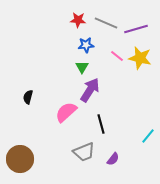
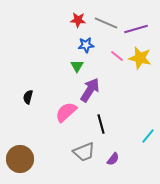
green triangle: moved 5 px left, 1 px up
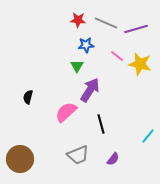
yellow star: moved 6 px down
gray trapezoid: moved 6 px left, 3 px down
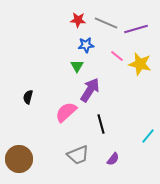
brown circle: moved 1 px left
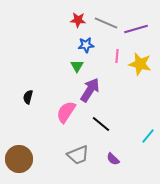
pink line: rotated 56 degrees clockwise
pink semicircle: rotated 15 degrees counterclockwise
black line: rotated 36 degrees counterclockwise
purple semicircle: rotated 96 degrees clockwise
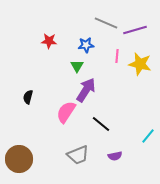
red star: moved 29 px left, 21 px down
purple line: moved 1 px left, 1 px down
purple arrow: moved 4 px left
purple semicircle: moved 2 px right, 3 px up; rotated 56 degrees counterclockwise
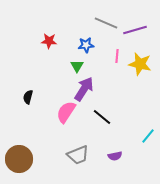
purple arrow: moved 2 px left, 1 px up
black line: moved 1 px right, 7 px up
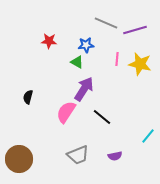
pink line: moved 3 px down
green triangle: moved 4 px up; rotated 32 degrees counterclockwise
